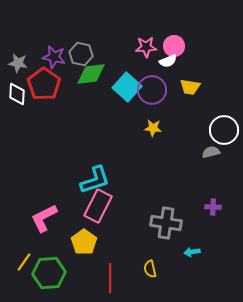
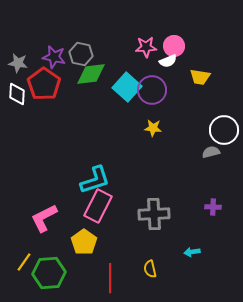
yellow trapezoid: moved 10 px right, 10 px up
gray cross: moved 12 px left, 9 px up; rotated 12 degrees counterclockwise
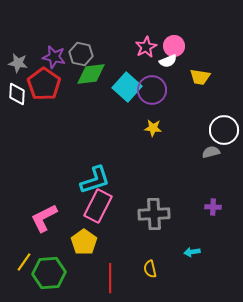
pink star: rotated 25 degrees counterclockwise
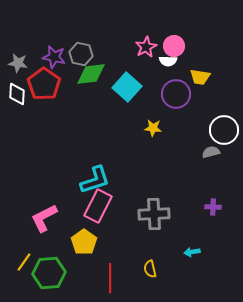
white semicircle: rotated 24 degrees clockwise
purple circle: moved 24 px right, 4 px down
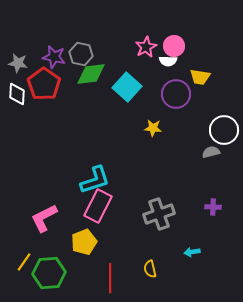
gray cross: moved 5 px right; rotated 16 degrees counterclockwise
yellow pentagon: rotated 15 degrees clockwise
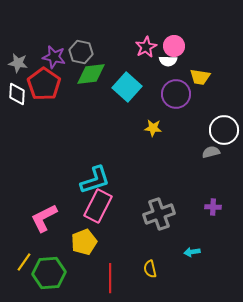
gray hexagon: moved 2 px up
